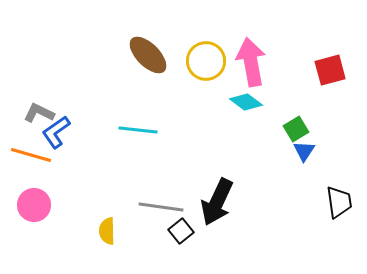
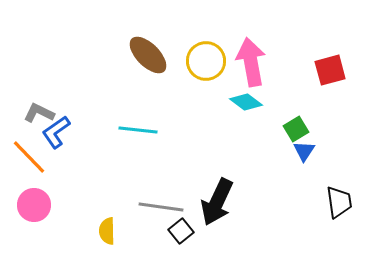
orange line: moved 2 px left, 2 px down; rotated 30 degrees clockwise
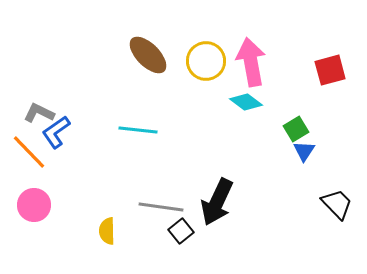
orange line: moved 5 px up
black trapezoid: moved 2 px left, 2 px down; rotated 36 degrees counterclockwise
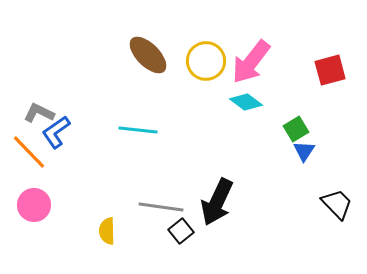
pink arrow: rotated 132 degrees counterclockwise
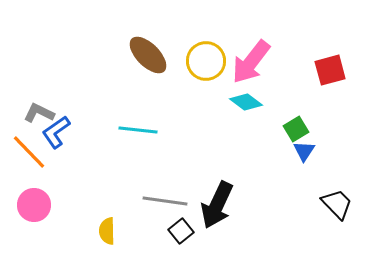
black arrow: moved 3 px down
gray line: moved 4 px right, 6 px up
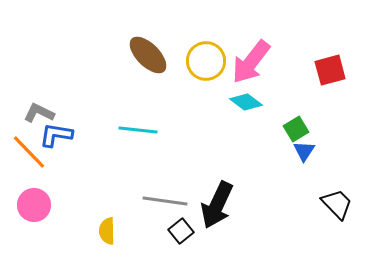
blue L-shape: moved 3 px down; rotated 44 degrees clockwise
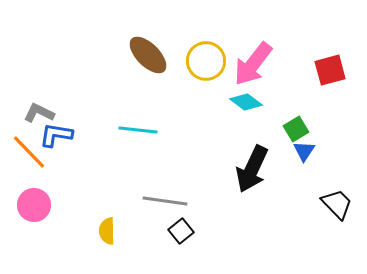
pink arrow: moved 2 px right, 2 px down
black arrow: moved 35 px right, 36 px up
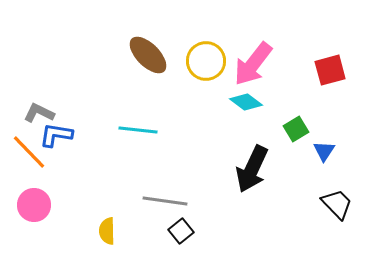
blue triangle: moved 20 px right
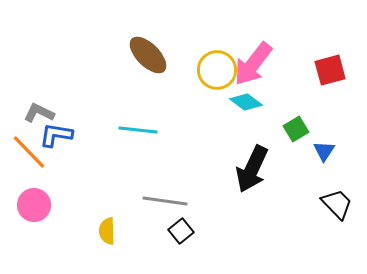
yellow circle: moved 11 px right, 9 px down
